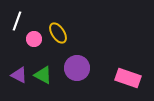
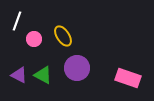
yellow ellipse: moved 5 px right, 3 px down
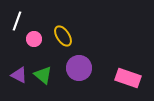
purple circle: moved 2 px right
green triangle: rotated 12 degrees clockwise
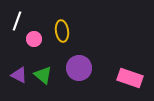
yellow ellipse: moved 1 px left, 5 px up; rotated 25 degrees clockwise
pink rectangle: moved 2 px right
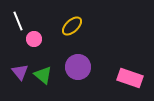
white line: moved 1 px right; rotated 42 degrees counterclockwise
yellow ellipse: moved 10 px right, 5 px up; rotated 55 degrees clockwise
purple circle: moved 1 px left, 1 px up
purple triangle: moved 1 px right, 3 px up; rotated 24 degrees clockwise
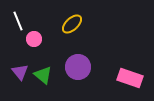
yellow ellipse: moved 2 px up
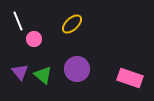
purple circle: moved 1 px left, 2 px down
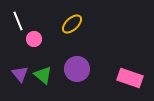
purple triangle: moved 2 px down
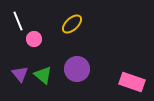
pink rectangle: moved 2 px right, 4 px down
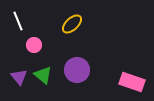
pink circle: moved 6 px down
purple circle: moved 1 px down
purple triangle: moved 1 px left, 3 px down
